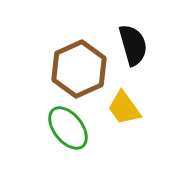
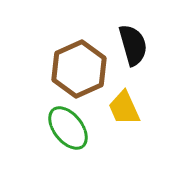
yellow trapezoid: rotated 12 degrees clockwise
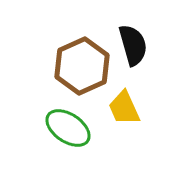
brown hexagon: moved 3 px right, 3 px up
green ellipse: rotated 18 degrees counterclockwise
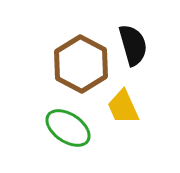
brown hexagon: moved 1 px left, 2 px up; rotated 8 degrees counterclockwise
yellow trapezoid: moved 1 px left, 1 px up
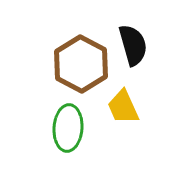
green ellipse: rotated 60 degrees clockwise
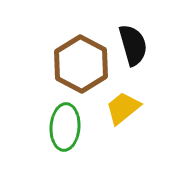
yellow trapezoid: moved 1 px down; rotated 75 degrees clockwise
green ellipse: moved 3 px left, 1 px up
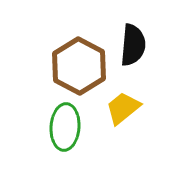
black semicircle: rotated 21 degrees clockwise
brown hexagon: moved 2 px left, 2 px down
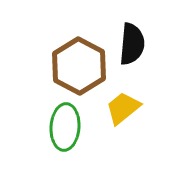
black semicircle: moved 1 px left, 1 px up
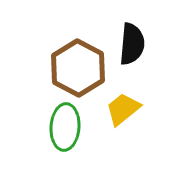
brown hexagon: moved 1 px left, 2 px down
yellow trapezoid: moved 1 px down
